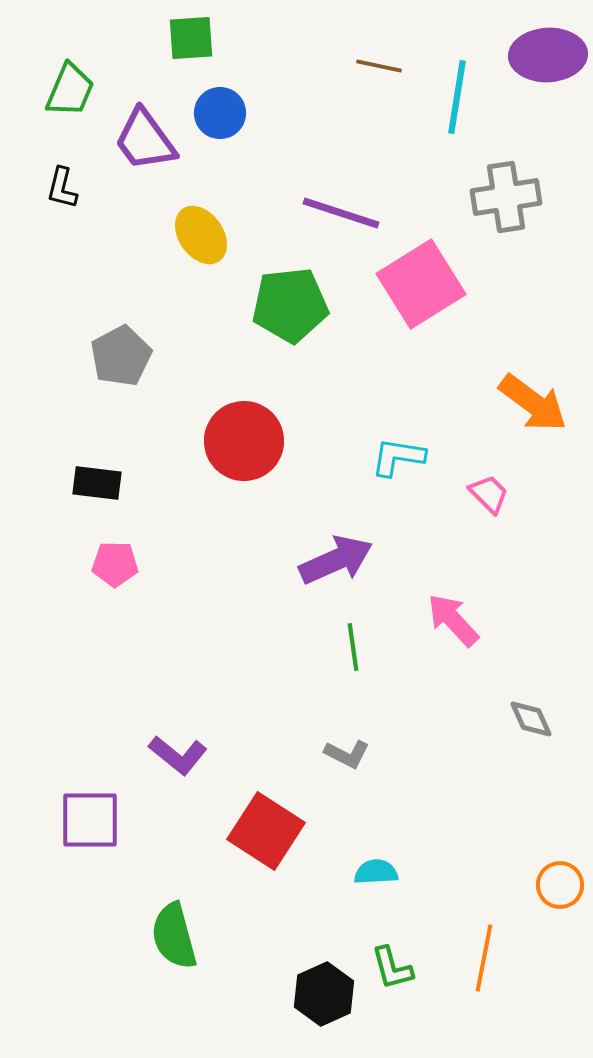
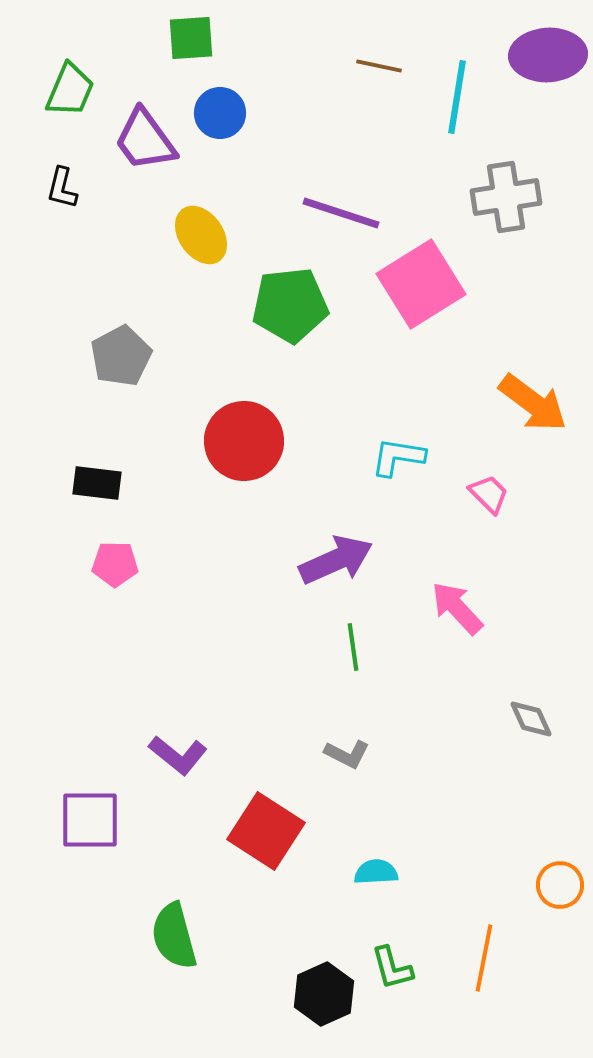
pink arrow: moved 4 px right, 12 px up
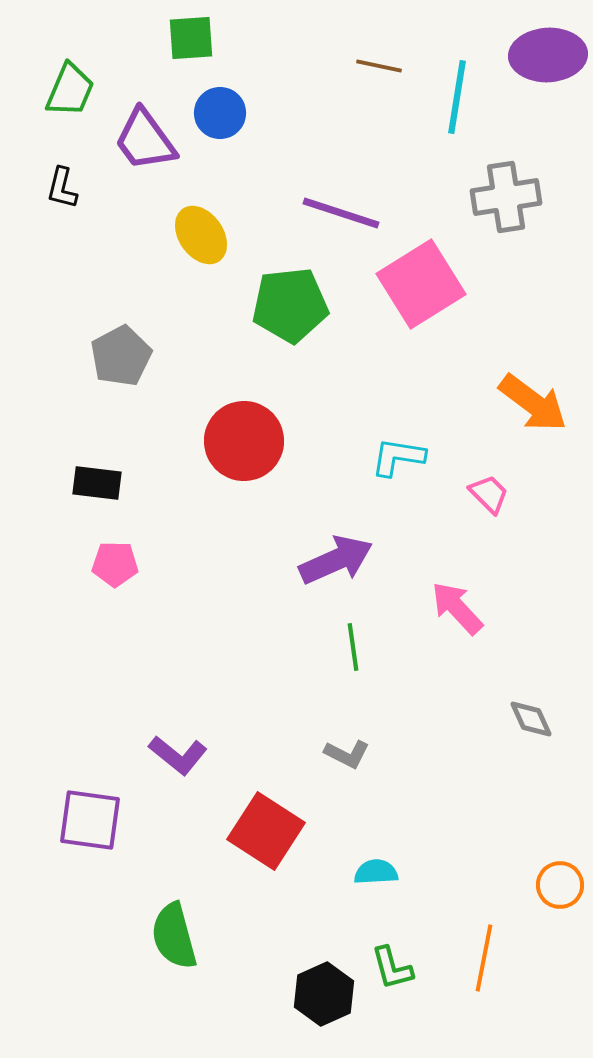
purple square: rotated 8 degrees clockwise
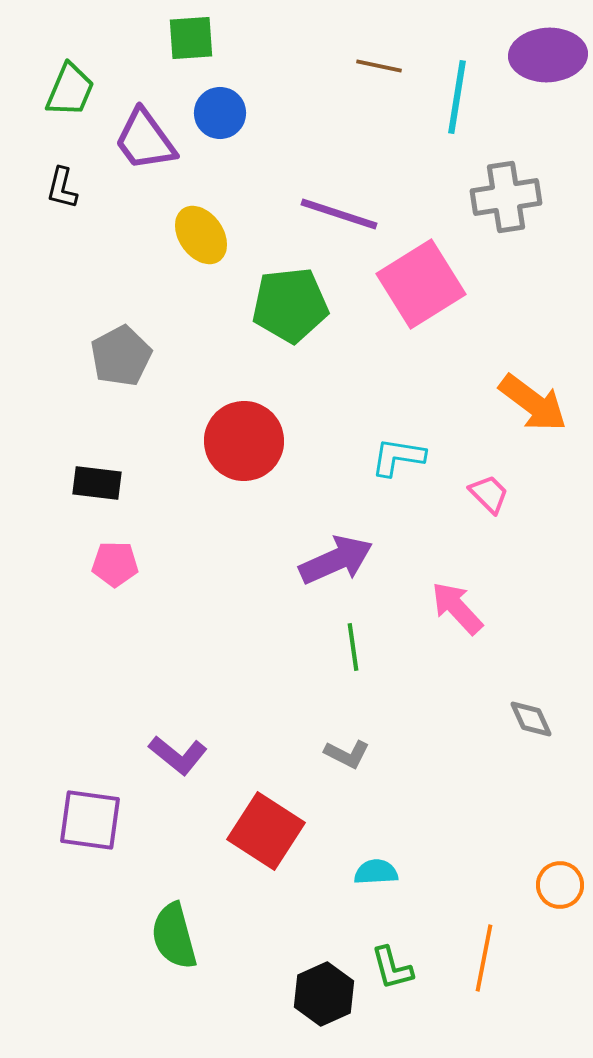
purple line: moved 2 px left, 1 px down
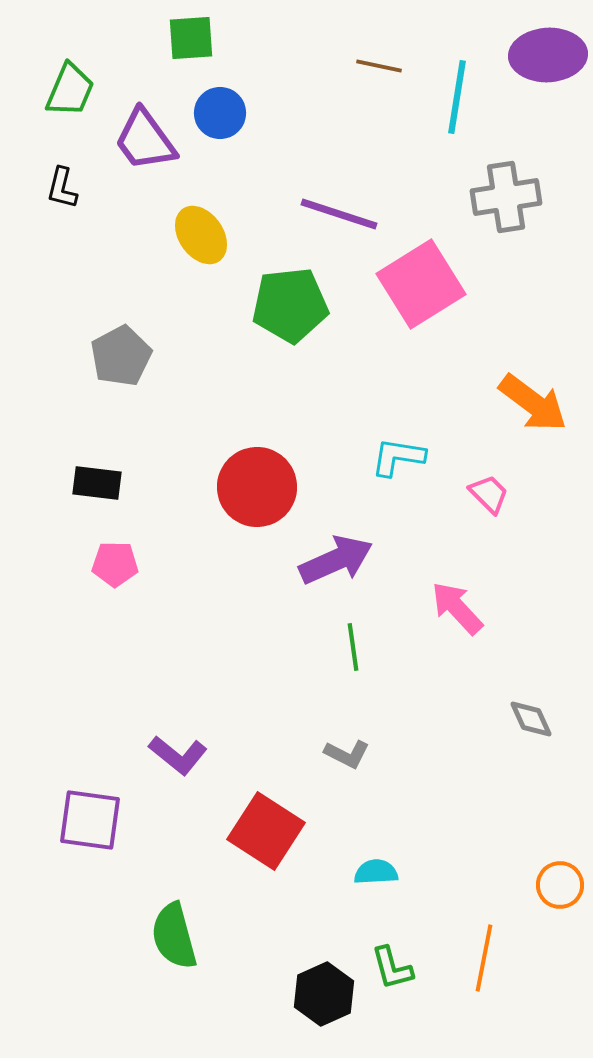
red circle: moved 13 px right, 46 px down
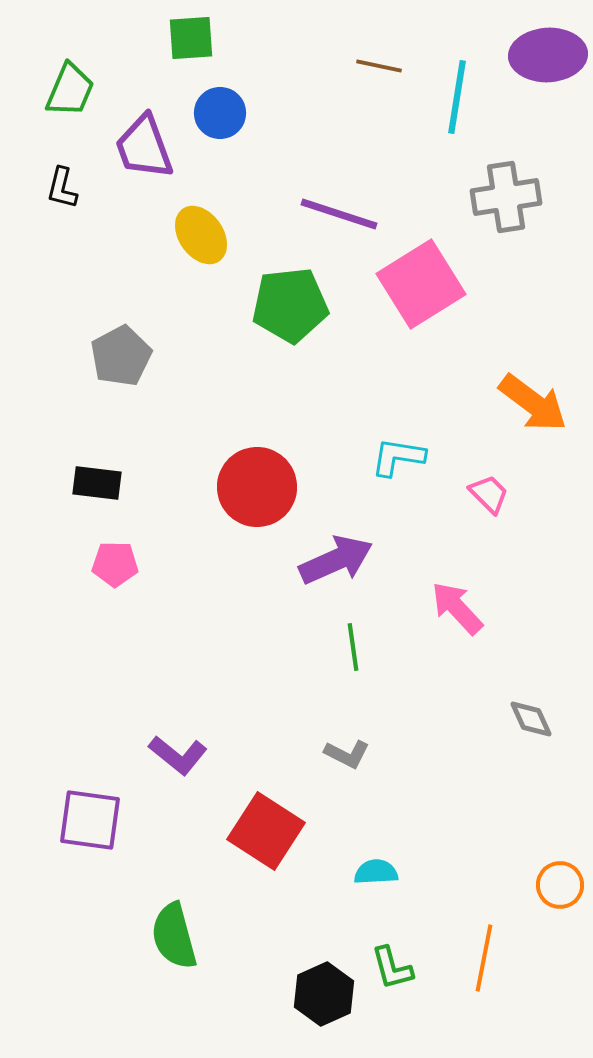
purple trapezoid: moved 1 px left, 7 px down; rotated 16 degrees clockwise
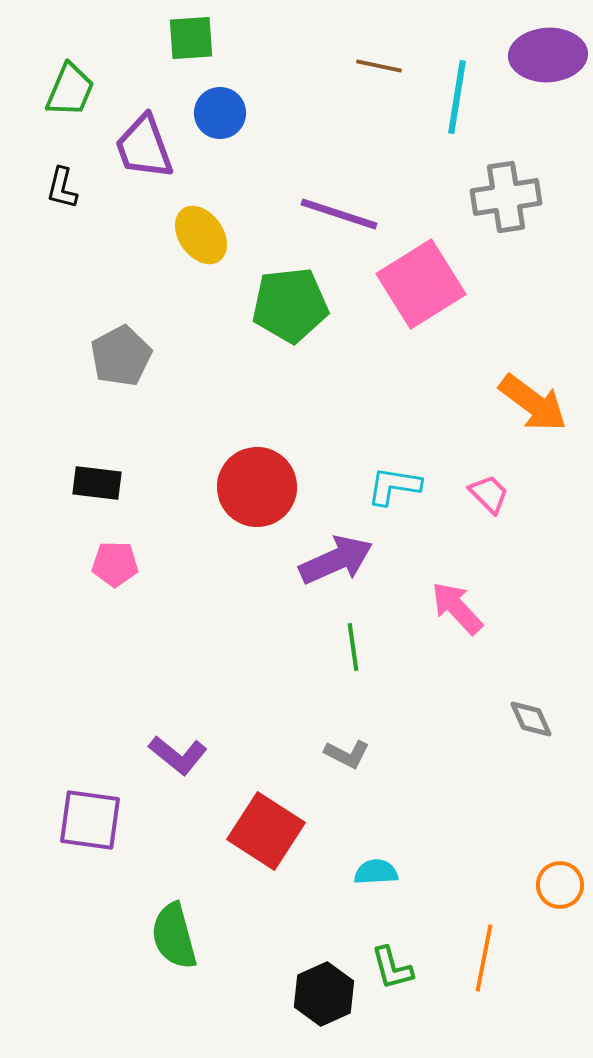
cyan L-shape: moved 4 px left, 29 px down
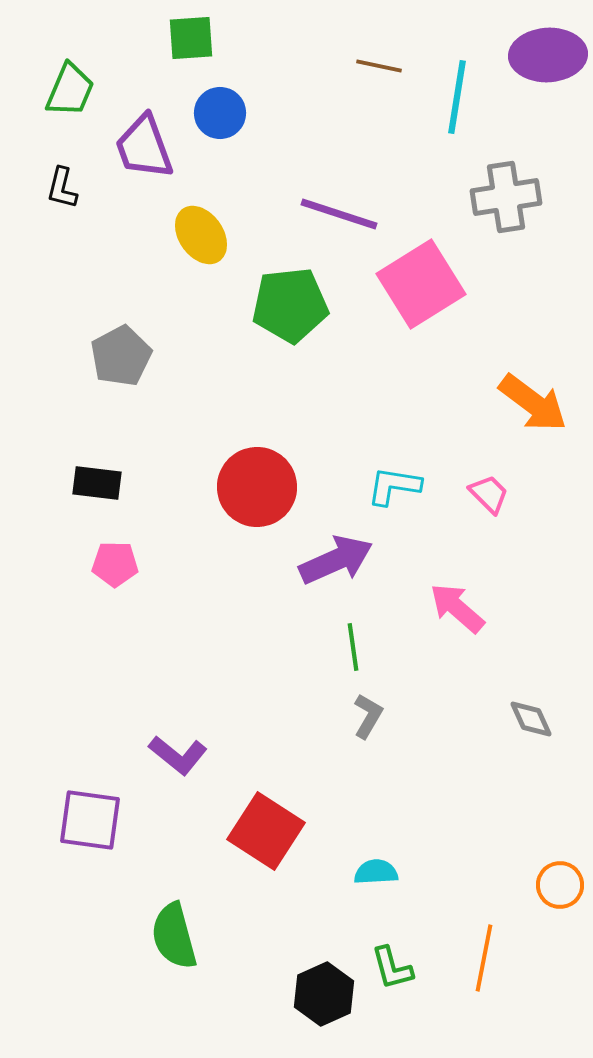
pink arrow: rotated 6 degrees counterclockwise
gray L-shape: moved 21 px right, 38 px up; rotated 87 degrees counterclockwise
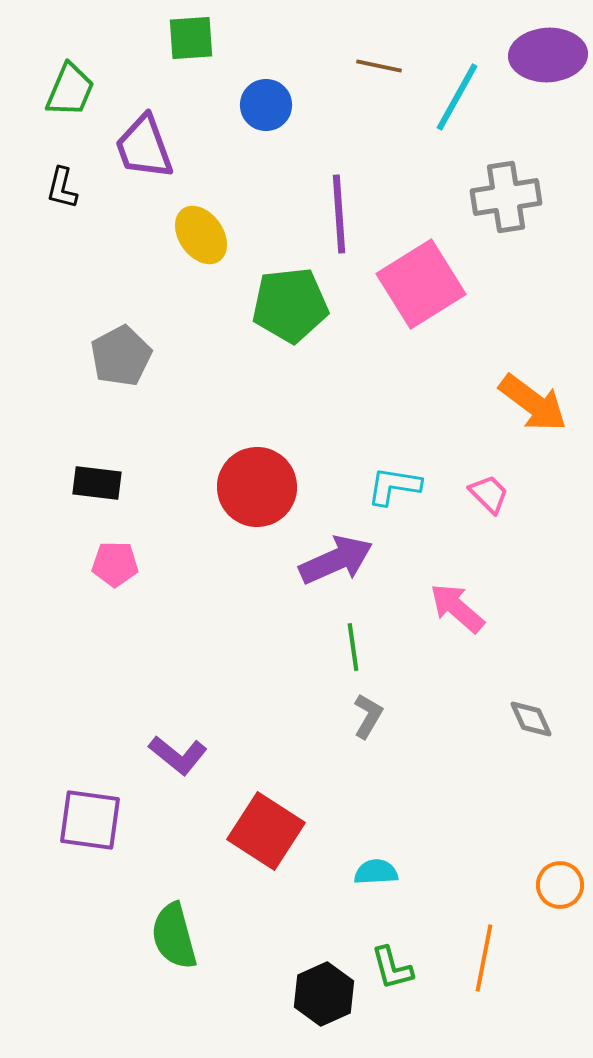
cyan line: rotated 20 degrees clockwise
blue circle: moved 46 px right, 8 px up
purple line: rotated 68 degrees clockwise
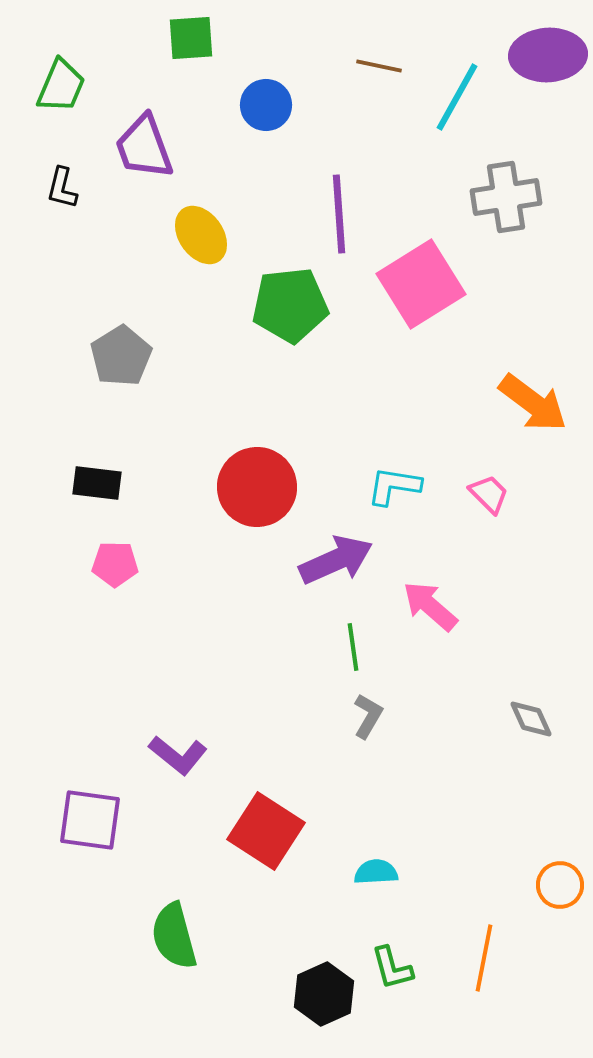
green trapezoid: moved 9 px left, 4 px up
gray pentagon: rotated 4 degrees counterclockwise
pink arrow: moved 27 px left, 2 px up
